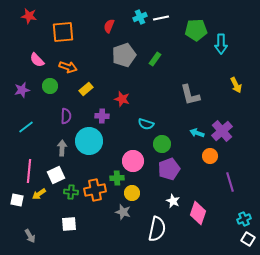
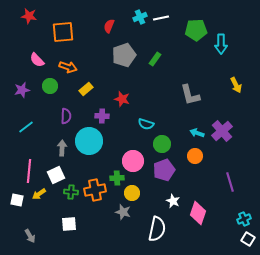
orange circle at (210, 156): moved 15 px left
purple pentagon at (169, 169): moved 5 px left, 1 px down
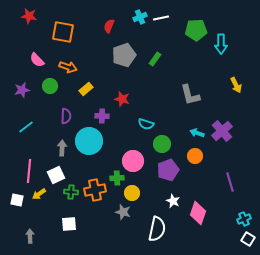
orange square at (63, 32): rotated 15 degrees clockwise
purple pentagon at (164, 170): moved 4 px right
gray arrow at (30, 236): rotated 152 degrees counterclockwise
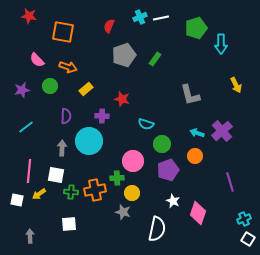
green pentagon at (196, 30): moved 2 px up; rotated 15 degrees counterclockwise
white square at (56, 175): rotated 36 degrees clockwise
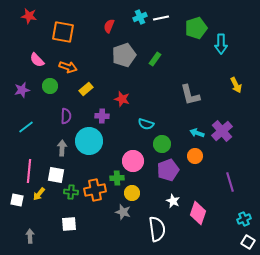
yellow arrow at (39, 194): rotated 16 degrees counterclockwise
white semicircle at (157, 229): rotated 20 degrees counterclockwise
white square at (248, 239): moved 3 px down
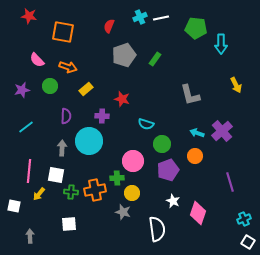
green pentagon at (196, 28): rotated 25 degrees clockwise
white square at (17, 200): moved 3 px left, 6 px down
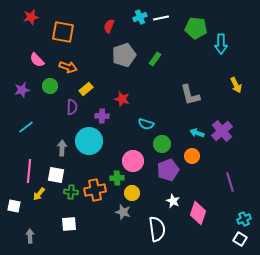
red star at (29, 16): moved 2 px right, 1 px down; rotated 21 degrees counterclockwise
purple semicircle at (66, 116): moved 6 px right, 9 px up
orange circle at (195, 156): moved 3 px left
white square at (248, 242): moved 8 px left, 3 px up
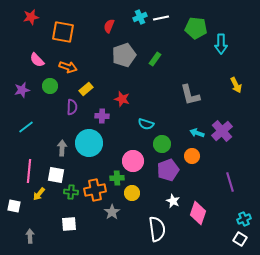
cyan circle at (89, 141): moved 2 px down
gray star at (123, 212): moved 11 px left; rotated 21 degrees clockwise
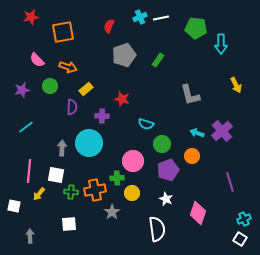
orange square at (63, 32): rotated 20 degrees counterclockwise
green rectangle at (155, 59): moved 3 px right, 1 px down
white star at (173, 201): moved 7 px left, 2 px up
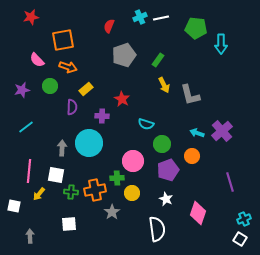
orange square at (63, 32): moved 8 px down
yellow arrow at (236, 85): moved 72 px left
red star at (122, 99): rotated 14 degrees clockwise
